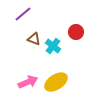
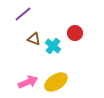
red circle: moved 1 px left, 1 px down
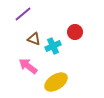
red circle: moved 1 px up
cyan cross: rotated 28 degrees clockwise
pink arrow: moved 16 px up; rotated 120 degrees counterclockwise
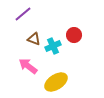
red circle: moved 1 px left, 3 px down
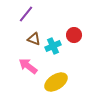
purple line: moved 3 px right; rotated 12 degrees counterclockwise
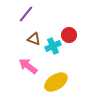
red circle: moved 5 px left
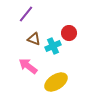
red circle: moved 2 px up
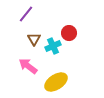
brown triangle: rotated 40 degrees clockwise
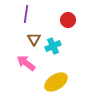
purple line: rotated 30 degrees counterclockwise
red circle: moved 1 px left, 13 px up
pink arrow: moved 2 px left, 3 px up
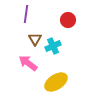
brown triangle: moved 1 px right
pink arrow: moved 2 px right
